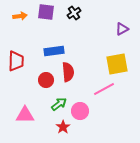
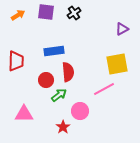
orange arrow: moved 2 px left, 1 px up; rotated 24 degrees counterclockwise
green arrow: moved 9 px up
pink triangle: moved 1 px left, 1 px up
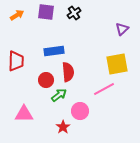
orange arrow: moved 1 px left
purple triangle: rotated 16 degrees counterclockwise
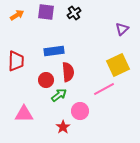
yellow square: moved 1 px right, 1 px down; rotated 15 degrees counterclockwise
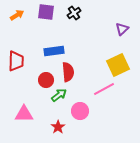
red star: moved 5 px left
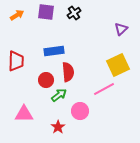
purple triangle: moved 1 px left
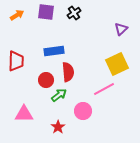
yellow square: moved 1 px left, 1 px up
pink circle: moved 3 px right
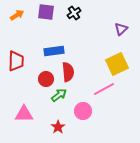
red circle: moved 1 px up
